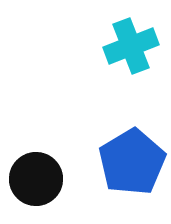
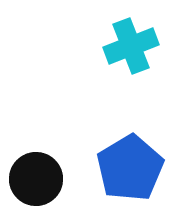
blue pentagon: moved 2 px left, 6 px down
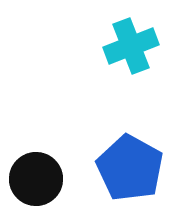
blue pentagon: rotated 12 degrees counterclockwise
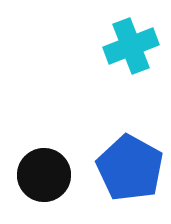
black circle: moved 8 px right, 4 px up
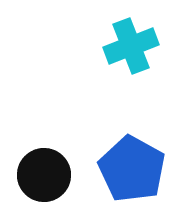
blue pentagon: moved 2 px right, 1 px down
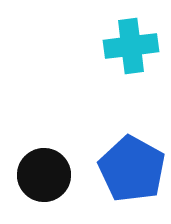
cyan cross: rotated 14 degrees clockwise
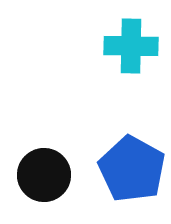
cyan cross: rotated 8 degrees clockwise
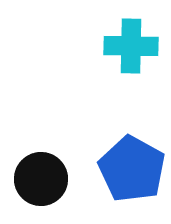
black circle: moved 3 px left, 4 px down
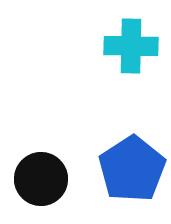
blue pentagon: rotated 10 degrees clockwise
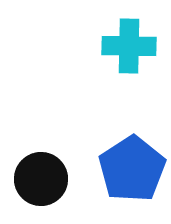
cyan cross: moved 2 px left
